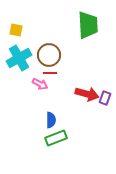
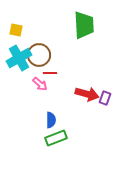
green trapezoid: moved 4 px left
brown circle: moved 10 px left
pink arrow: rotated 14 degrees clockwise
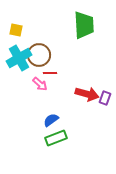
blue semicircle: rotated 126 degrees counterclockwise
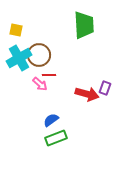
red line: moved 1 px left, 2 px down
purple rectangle: moved 10 px up
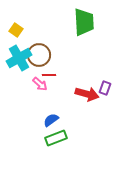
green trapezoid: moved 3 px up
yellow square: rotated 24 degrees clockwise
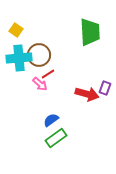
green trapezoid: moved 6 px right, 10 px down
cyan cross: rotated 25 degrees clockwise
red line: moved 1 px left, 1 px up; rotated 32 degrees counterclockwise
green rectangle: rotated 15 degrees counterclockwise
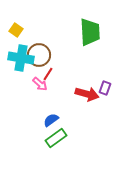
cyan cross: moved 2 px right; rotated 15 degrees clockwise
red line: rotated 24 degrees counterclockwise
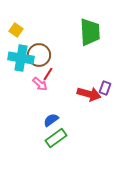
red arrow: moved 2 px right
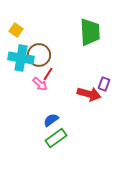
purple rectangle: moved 1 px left, 4 px up
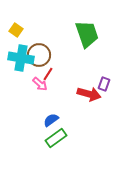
green trapezoid: moved 3 px left, 2 px down; rotated 16 degrees counterclockwise
